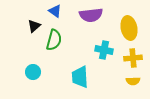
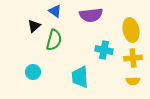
yellow ellipse: moved 2 px right, 2 px down
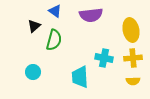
cyan cross: moved 8 px down
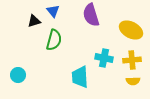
blue triangle: moved 2 px left; rotated 16 degrees clockwise
purple semicircle: rotated 80 degrees clockwise
black triangle: moved 5 px up; rotated 24 degrees clockwise
yellow ellipse: rotated 50 degrees counterclockwise
yellow cross: moved 1 px left, 2 px down
cyan circle: moved 15 px left, 3 px down
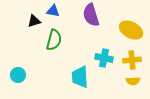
blue triangle: rotated 40 degrees counterclockwise
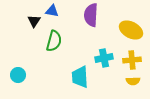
blue triangle: moved 1 px left
purple semicircle: rotated 20 degrees clockwise
black triangle: rotated 40 degrees counterclockwise
green semicircle: moved 1 px down
cyan cross: rotated 24 degrees counterclockwise
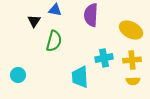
blue triangle: moved 3 px right, 1 px up
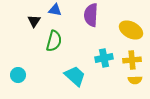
cyan trapezoid: moved 5 px left, 1 px up; rotated 135 degrees clockwise
yellow semicircle: moved 2 px right, 1 px up
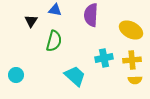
black triangle: moved 3 px left
cyan circle: moved 2 px left
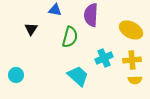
black triangle: moved 8 px down
green semicircle: moved 16 px right, 4 px up
cyan cross: rotated 12 degrees counterclockwise
cyan trapezoid: moved 3 px right
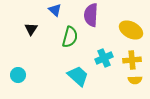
blue triangle: rotated 32 degrees clockwise
cyan circle: moved 2 px right
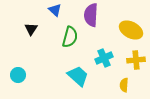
yellow cross: moved 4 px right
yellow semicircle: moved 11 px left, 5 px down; rotated 96 degrees clockwise
